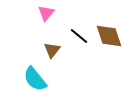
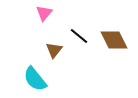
pink triangle: moved 2 px left
brown diamond: moved 5 px right, 4 px down; rotated 8 degrees counterclockwise
brown triangle: moved 2 px right
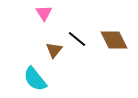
pink triangle: rotated 12 degrees counterclockwise
black line: moved 2 px left, 3 px down
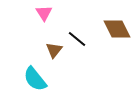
brown diamond: moved 3 px right, 11 px up
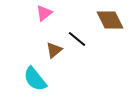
pink triangle: rotated 24 degrees clockwise
brown diamond: moved 7 px left, 9 px up
brown triangle: rotated 12 degrees clockwise
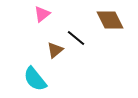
pink triangle: moved 2 px left, 1 px down
black line: moved 1 px left, 1 px up
brown triangle: moved 1 px right
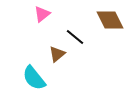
black line: moved 1 px left, 1 px up
brown triangle: moved 2 px right, 4 px down
cyan semicircle: moved 1 px left, 1 px up
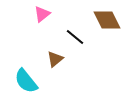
brown diamond: moved 3 px left
brown triangle: moved 2 px left, 5 px down
cyan semicircle: moved 8 px left, 3 px down
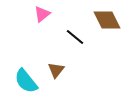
brown triangle: moved 1 px right, 11 px down; rotated 12 degrees counterclockwise
